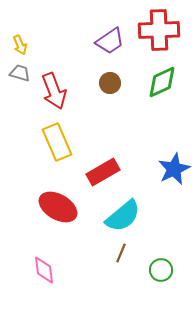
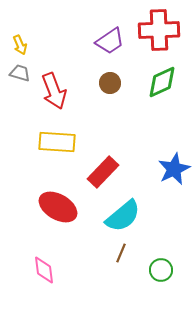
yellow rectangle: rotated 63 degrees counterclockwise
red rectangle: rotated 16 degrees counterclockwise
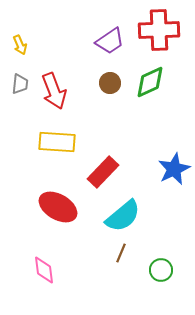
gray trapezoid: moved 11 px down; rotated 80 degrees clockwise
green diamond: moved 12 px left
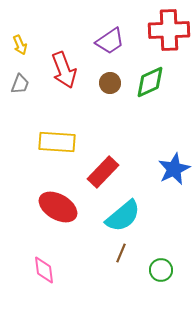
red cross: moved 10 px right
gray trapezoid: rotated 15 degrees clockwise
red arrow: moved 10 px right, 21 px up
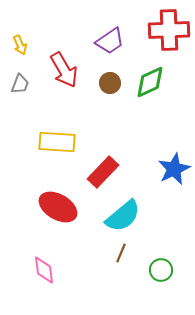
red arrow: rotated 9 degrees counterclockwise
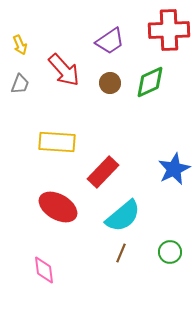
red arrow: rotated 12 degrees counterclockwise
green circle: moved 9 px right, 18 px up
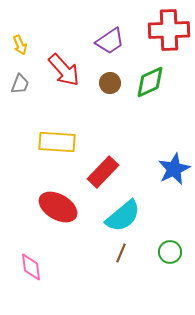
pink diamond: moved 13 px left, 3 px up
